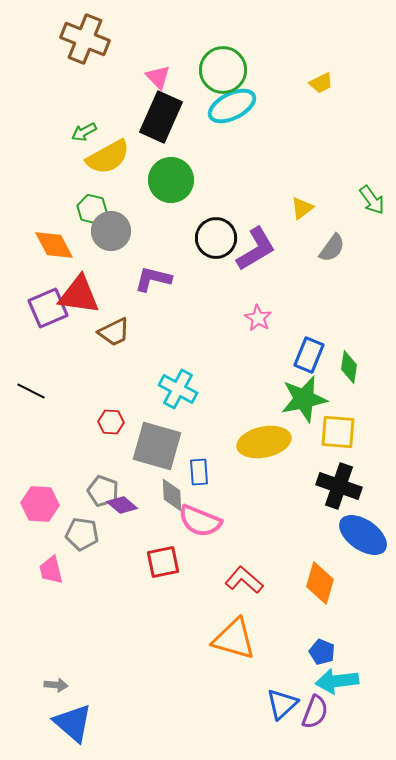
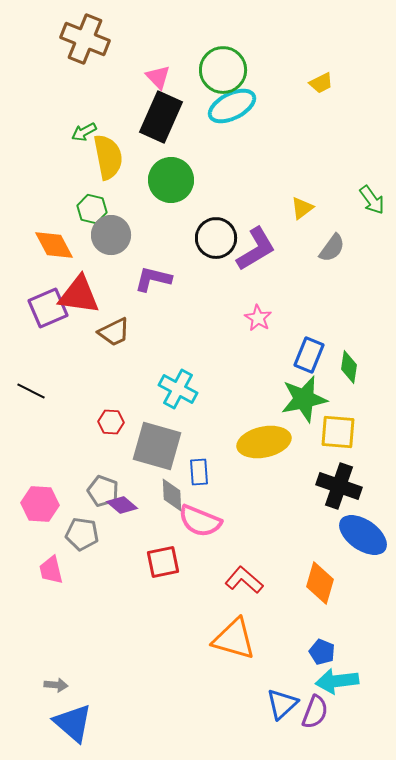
yellow semicircle at (108, 157): rotated 72 degrees counterclockwise
gray circle at (111, 231): moved 4 px down
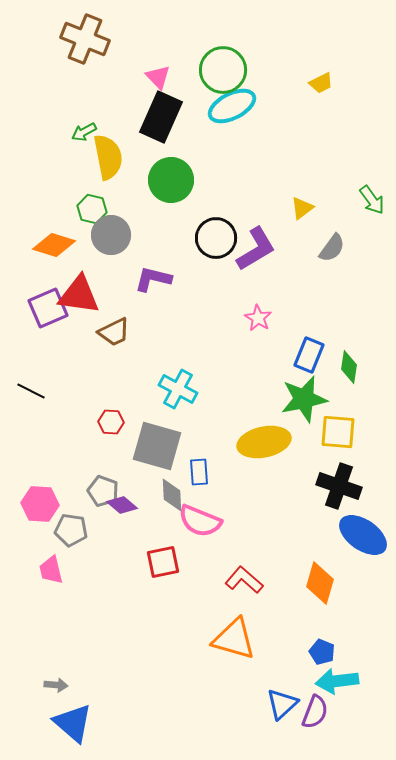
orange diamond at (54, 245): rotated 45 degrees counterclockwise
gray pentagon at (82, 534): moved 11 px left, 4 px up
